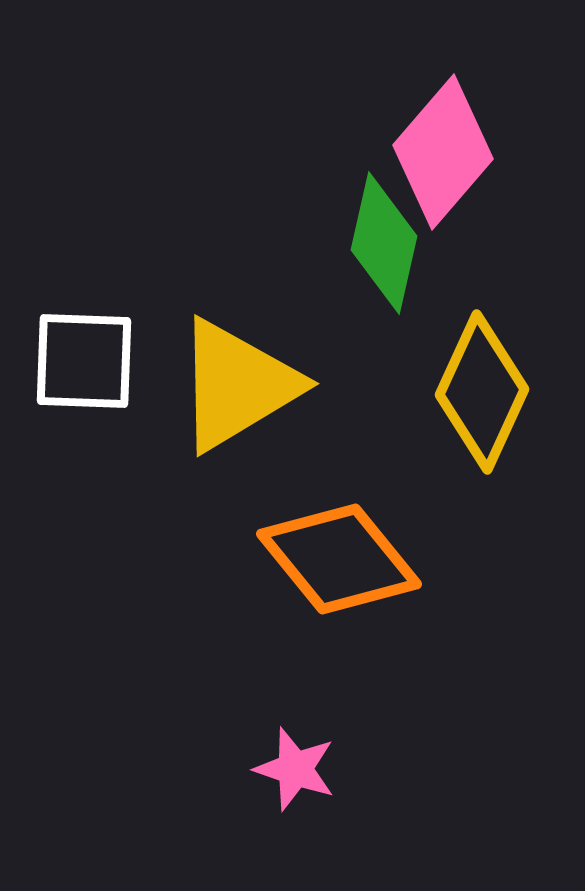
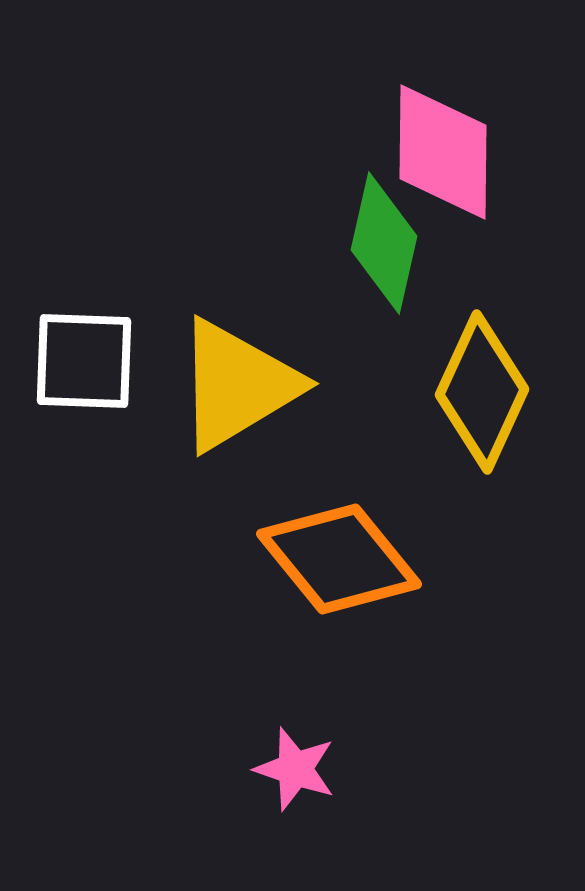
pink diamond: rotated 40 degrees counterclockwise
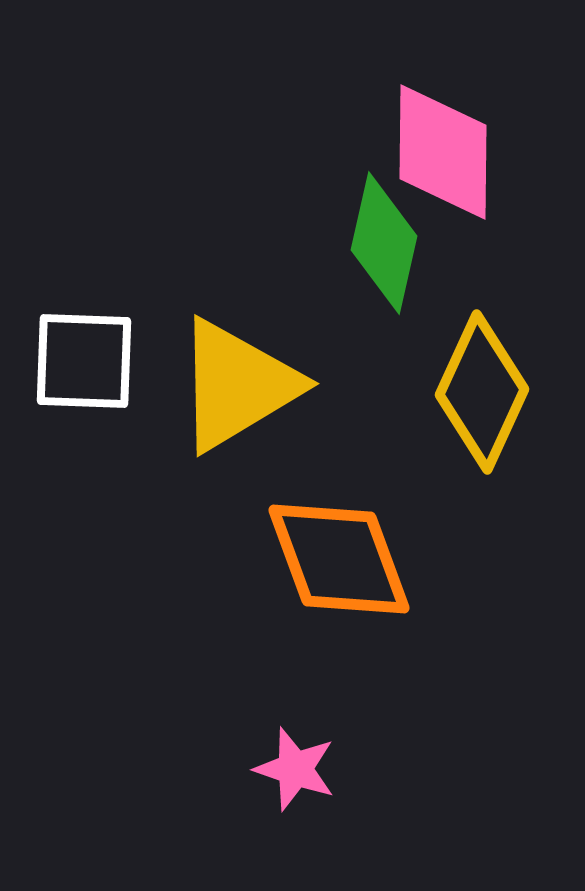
orange diamond: rotated 19 degrees clockwise
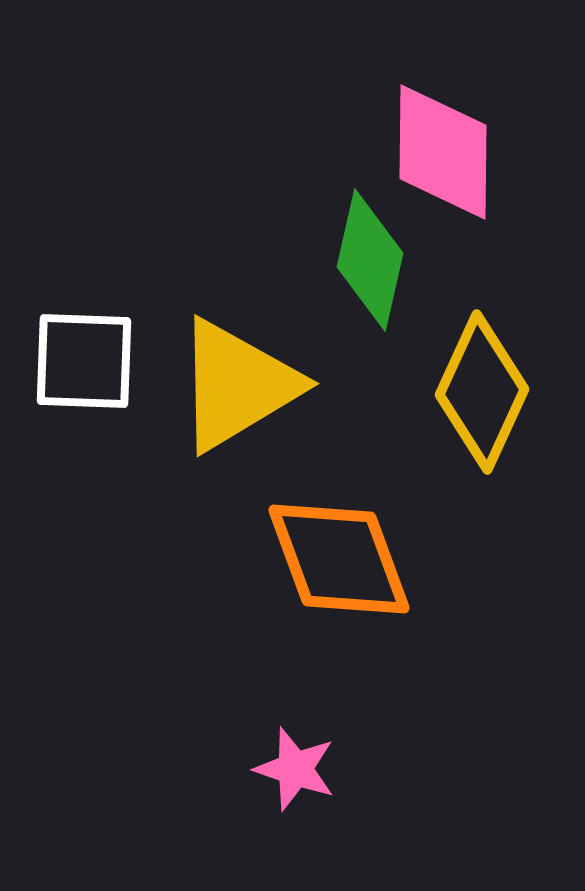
green diamond: moved 14 px left, 17 px down
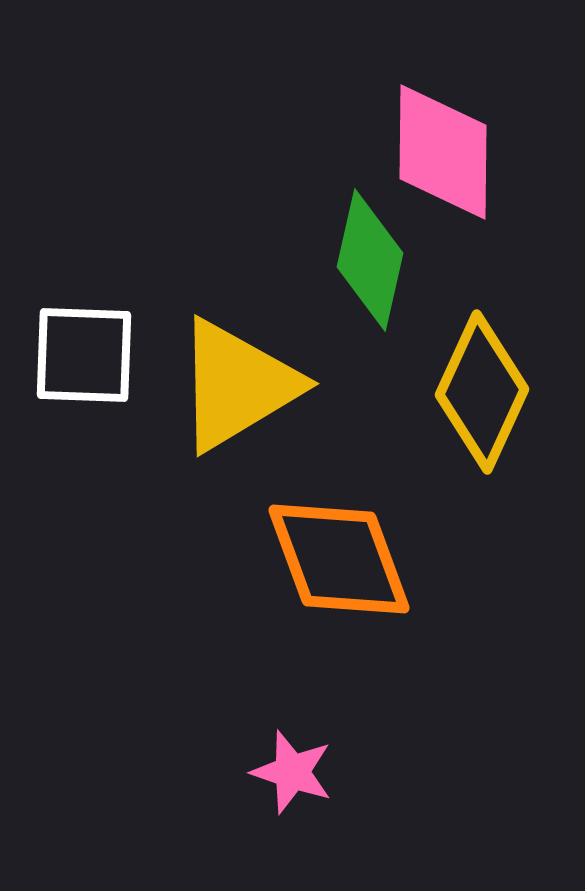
white square: moved 6 px up
pink star: moved 3 px left, 3 px down
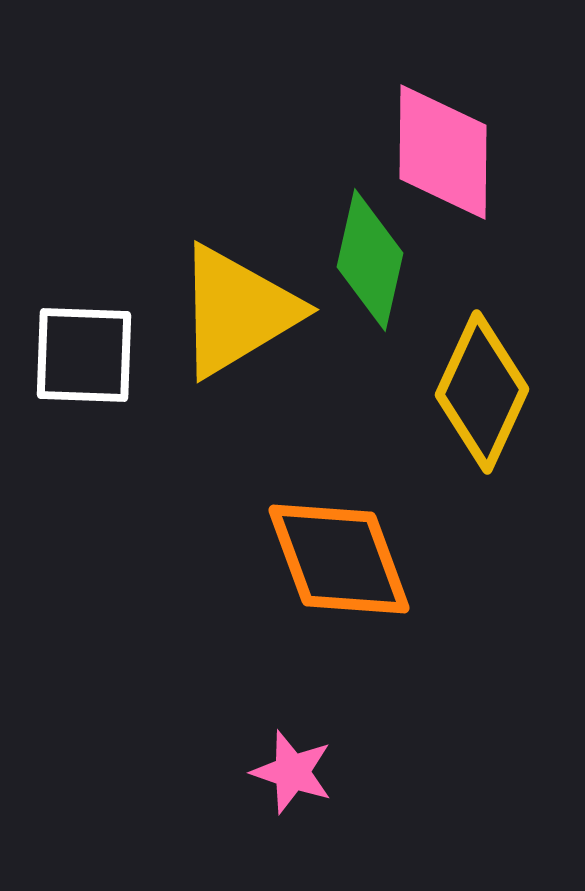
yellow triangle: moved 74 px up
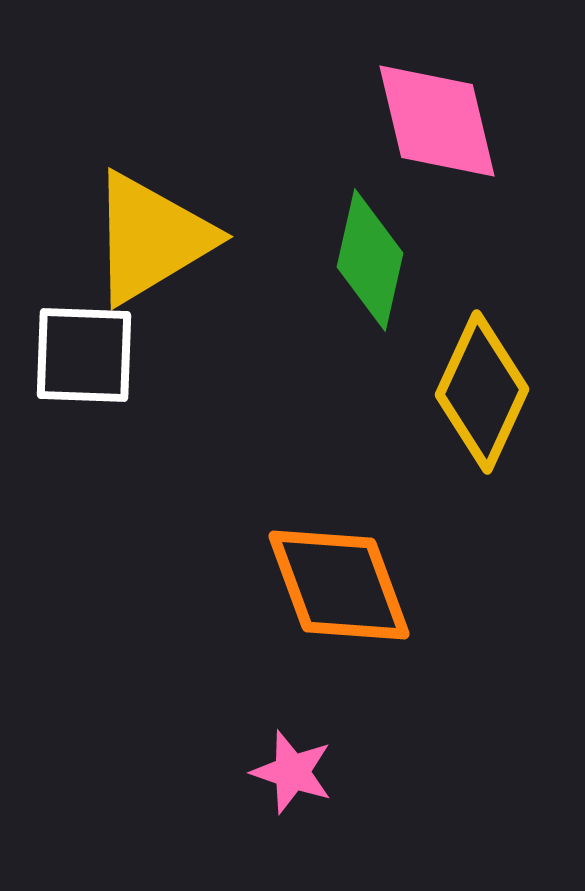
pink diamond: moved 6 px left, 31 px up; rotated 14 degrees counterclockwise
yellow triangle: moved 86 px left, 73 px up
orange diamond: moved 26 px down
